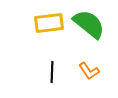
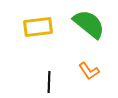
yellow rectangle: moved 11 px left, 4 px down
black line: moved 3 px left, 10 px down
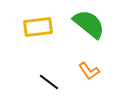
black line: rotated 55 degrees counterclockwise
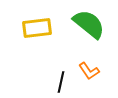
yellow rectangle: moved 1 px left, 1 px down
black line: moved 12 px right; rotated 65 degrees clockwise
